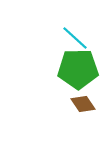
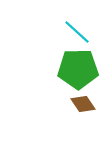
cyan line: moved 2 px right, 6 px up
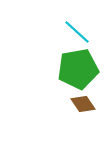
green pentagon: rotated 9 degrees counterclockwise
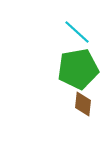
brown diamond: rotated 40 degrees clockwise
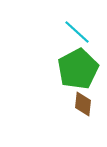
green pentagon: rotated 18 degrees counterclockwise
